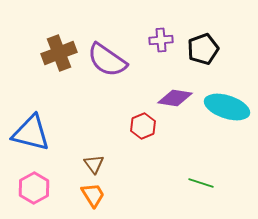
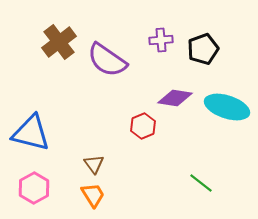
brown cross: moved 11 px up; rotated 16 degrees counterclockwise
green line: rotated 20 degrees clockwise
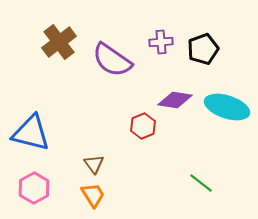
purple cross: moved 2 px down
purple semicircle: moved 5 px right
purple diamond: moved 2 px down
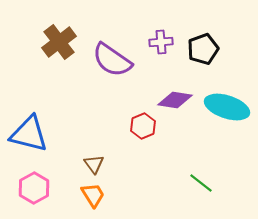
blue triangle: moved 2 px left, 1 px down
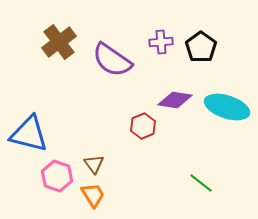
black pentagon: moved 2 px left, 2 px up; rotated 16 degrees counterclockwise
pink hexagon: moved 23 px right, 12 px up; rotated 12 degrees counterclockwise
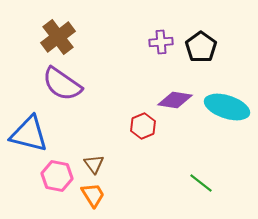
brown cross: moved 1 px left, 5 px up
purple semicircle: moved 50 px left, 24 px down
pink hexagon: rotated 8 degrees counterclockwise
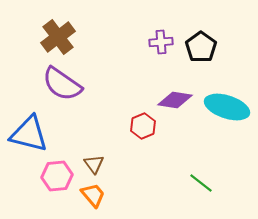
pink hexagon: rotated 16 degrees counterclockwise
orange trapezoid: rotated 8 degrees counterclockwise
